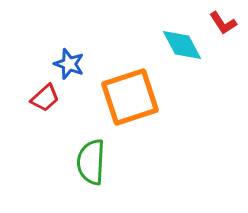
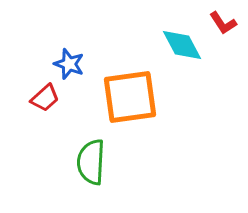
orange square: rotated 10 degrees clockwise
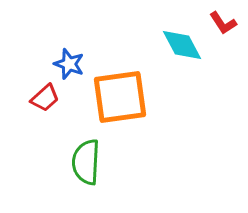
orange square: moved 10 px left
green semicircle: moved 5 px left
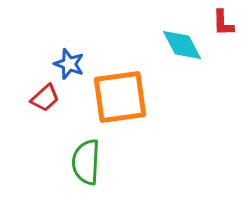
red L-shape: rotated 32 degrees clockwise
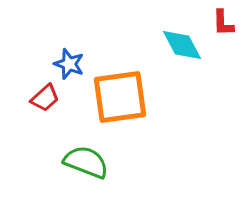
green semicircle: rotated 108 degrees clockwise
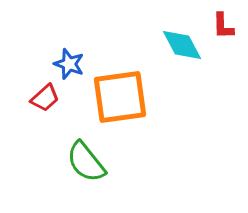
red L-shape: moved 3 px down
green semicircle: rotated 150 degrees counterclockwise
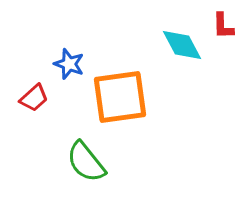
red trapezoid: moved 11 px left
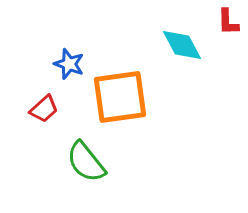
red L-shape: moved 5 px right, 4 px up
red trapezoid: moved 10 px right, 11 px down
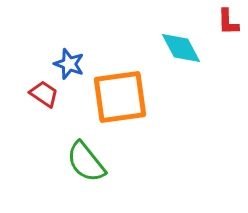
cyan diamond: moved 1 px left, 3 px down
red trapezoid: moved 15 px up; rotated 104 degrees counterclockwise
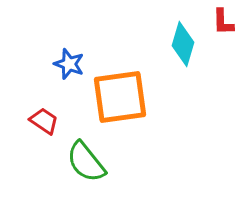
red L-shape: moved 5 px left
cyan diamond: moved 2 px right, 4 px up; rotated 45 degrees clockwise
red trapezoid: moved 27 px down
